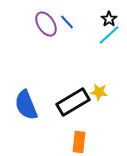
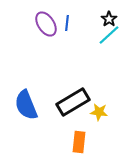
blue line: moved 1 px down; rotated 49 degrees clockwise
yellow star: moved 20 px down
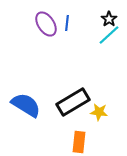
blue semicircle: rotated 144 degrees clockwise
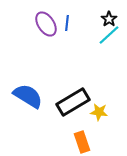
blue semicircle: moved 2 px right, 9 px up
orange rectangle: moved 3 px right; rotated 25 degrees counterclockwise
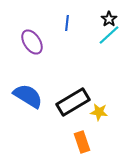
purple ellipse: moved 14 px left, 18 px down
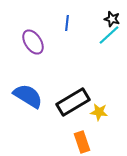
black star: moved 3 px right; rotated 21 degrees counterclockwise
purple ellipse: moved 1 px right
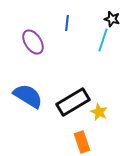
cyan line: moved 6 px left, 5 px down; rotated 30 degrees counterclockwise
yellow star: rotated 18 degrees clockwise
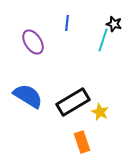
black star: moved 2 px right, 5 px down
yellow star: moved 1 px right
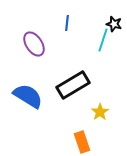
purple ellipse: moved 1 px right, 2 px down
black rectangle: moved 17 px up
yellow star: rotated 12 degrees clockwise
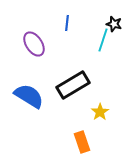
blue semicircle: moved 1 px right
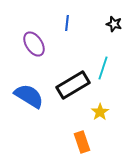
cyan line: moved 28 px down
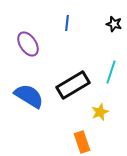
purple ellipse: moved 6 px left
cyan line: moved 8 px right, 4 px down
yellow star: rotated 12 degrees clockwise
